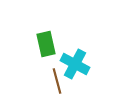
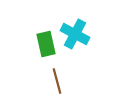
cyan cross: moved 30 px up
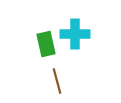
cyan cross: rotated 28 degrees counterclockwise
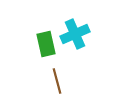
cyan cross: rotated 24 degrees counterclockwise
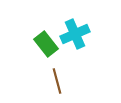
green rectangle: rotated 25 degrees counterclockwise
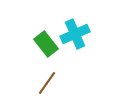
brown line: moved 10 px left, 2 px down; rotated 50 degrees clockwise
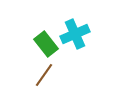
brown line: moved 3 px left, 8 px up
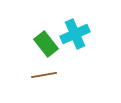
brown line: rotated 45 degrees clockwise
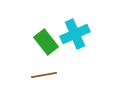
green rectangle: moved 2 px up
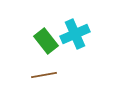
green rectangle: moved 1 px up
